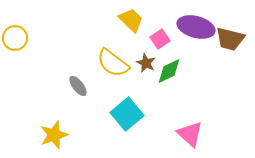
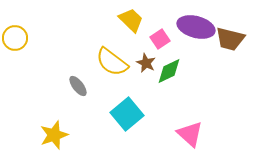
yellow semicircle: moved 1 px left, 1 px up
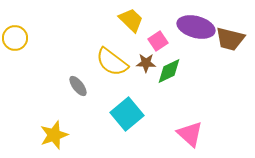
pink square: moved 2 px left, 2 px down
brown star: rotated 24 degrees counterclockwise
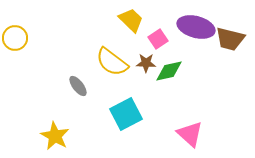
pink square: moved 2 px up
green diamond: rotated 12 degrees clockwise
cyan square: moved 1 px left; rotated 12 degrees clockwise
yellow star: moved 1 px right, 1 px down; rotated 24 degrees counterclockwise
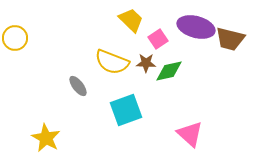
yellow semicircle: rotated 16 degrees counterclockwise
cyan square: moved 4 px up; rotated 8 degrees clockwise
yellow star: moved 9 px left, 2 px down
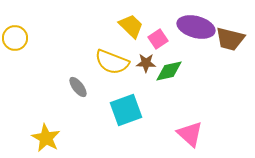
yellow trapezoid: moved 6 px down
gray ellipse: moved 1 px down
